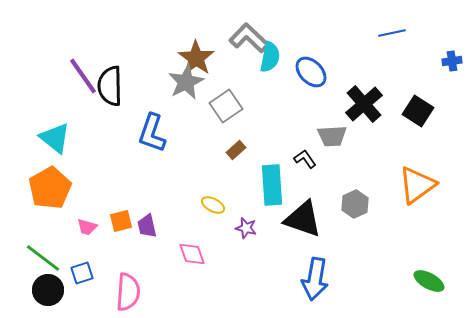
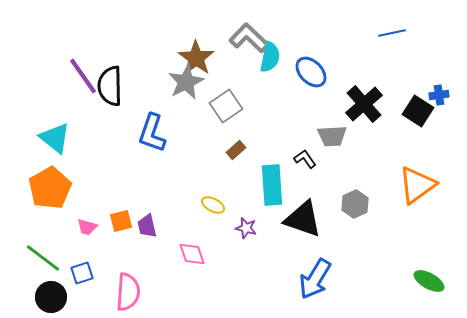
blue cross: moved 13 px left, 34 px down
blue arrow: rotated 21 degrees clockwise
black circle: moved 3 px right, 7 px down
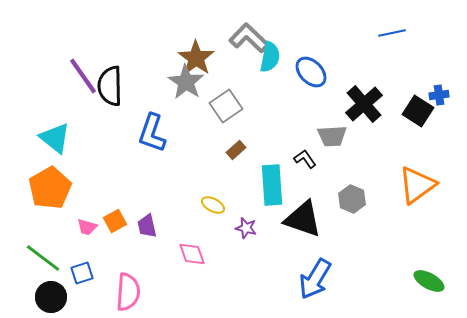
gray star: rotated 12 degrees counterclockwise
gray hexagon: moved 3 px left, 5 px up; rotated 12 degrees counterclockwise
orange square: moved 6 px left; rotated 15 degrees counterclockwise
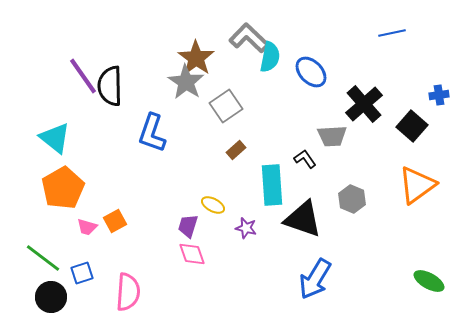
black square: moved 6 px left, 15 px down; rotated 8 degrees clockwise
orange pentagon: moved 13 px right
purple trapezoid: moved 41 px right; rotated 30 degrees clockwise
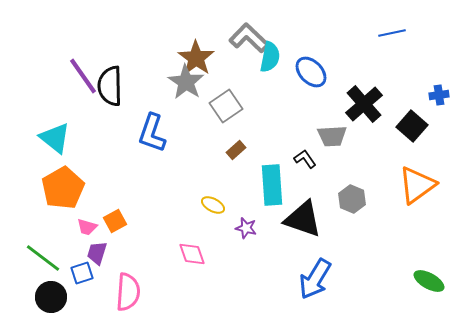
purple trapezoid: moved 91 px left, 27 px down
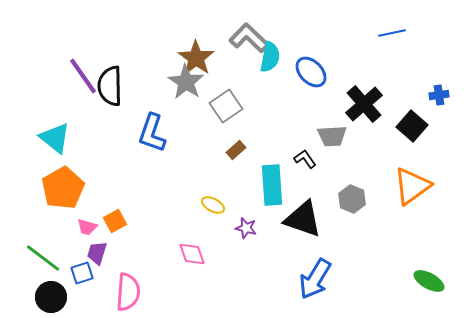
orange triangle: moved 5 px left, 1 px down
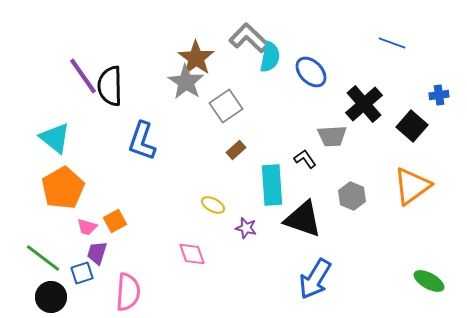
blue line: moved 10 px down; rotated 32 degrees clockwise
blue L-shape: moved 10 px left, 8 px down
gray hexagon: moved 3 px up
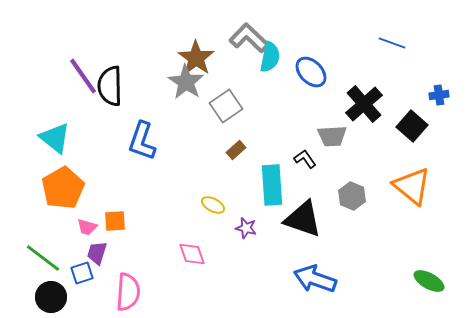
orange triangle: rotated 45 degrees counterclockwise
orange square: rotated 25 degrees clockwise
blue arrow: rotated 78 degrees clockwise
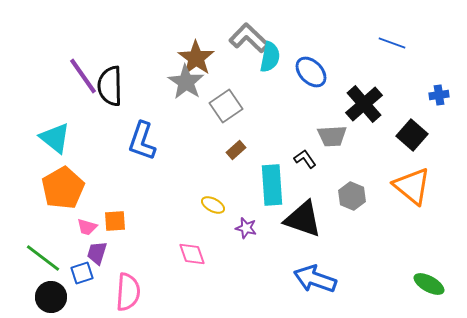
black square: moved 9 px down
green ellipse: moved 3 px down
